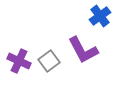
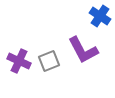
blue cross: rotated 20 degrees counterclockwise
gray square: rotated 15 degrees clockwise
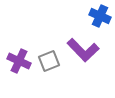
blue cross: rotated 10 degrees counterclockwise
purple L-shape: rotated 16 degrees counterclockwise
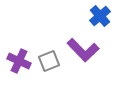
blue cross: rotated 25 degrees clockwise
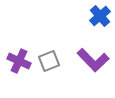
purple L-shape: moved 10 px right, 10 px down
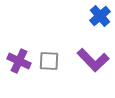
gray square: rotated 25 degrees clockwise
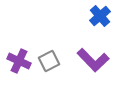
gray square: rotated 30 degrees counterclockwise
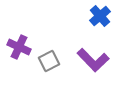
purple cross: moved 14 px up
